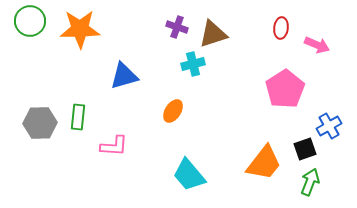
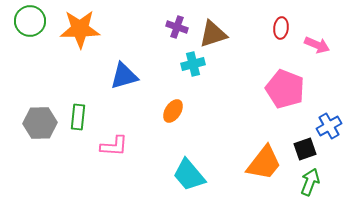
pink pentagon: rotated 18 degrees counterclockwise
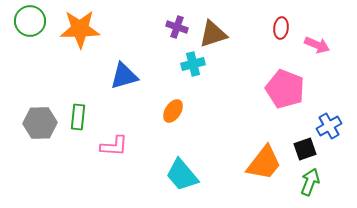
cyan trapezoid: moved 7 px left
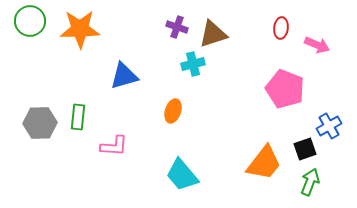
orange ellipse: rotated 15 degrees counterclockwise
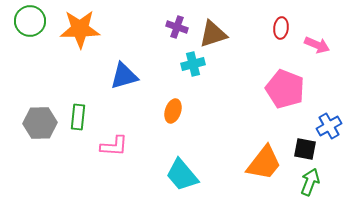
black square: rotated 30 degrees clockwise
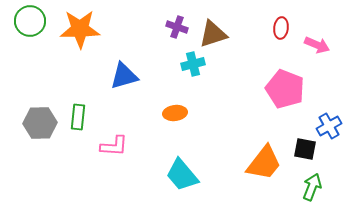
orange ellipse: moved 2 px right, 2 px down; rotated 65 degrees clockwise
green arrow: moved 2 px right, 5 px down
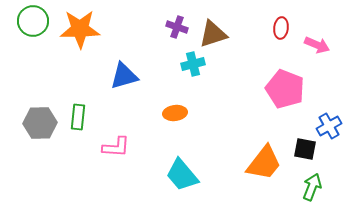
green circle: moved 3 px right
pink L-shape: moved 2 px right, 1 px down
